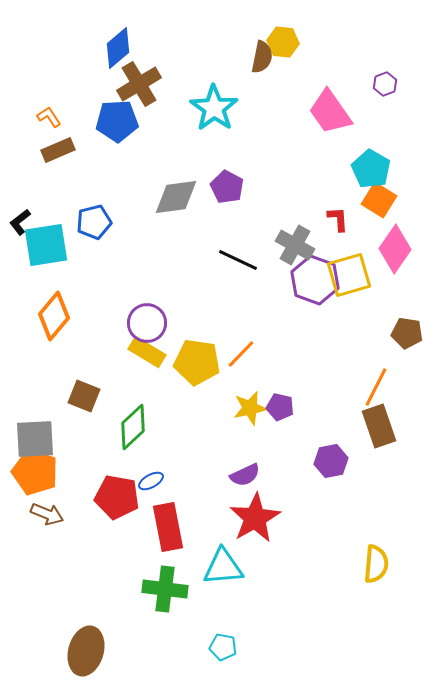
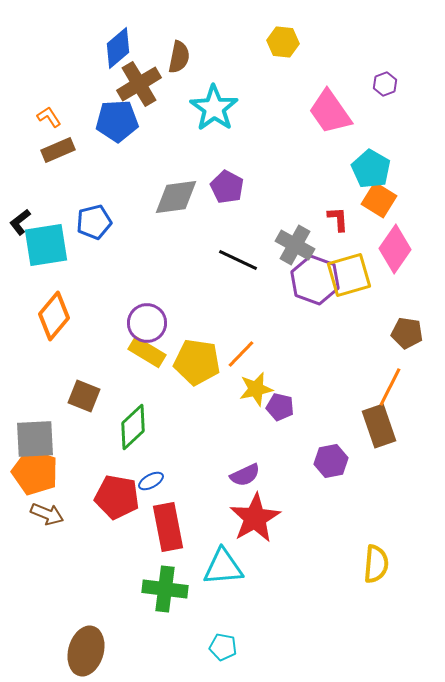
brown semicircle at (262, 57): moved 83 px left
orange line at (376, 387): moved 14 px right
yellow star at (250, 408): moved 6 px right, 19 px up
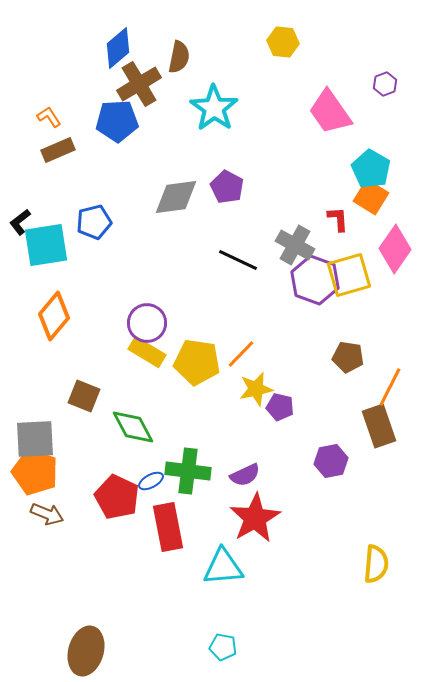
orange square at (379, 200): moved 8 px left, 3 px up
brown pentagon at (407, 333): moved 59 px left, 24 px down
green diamond at (133, 427): rotated 75 degrees counterclockwise
red pentagon at (117, 497): rotated 15 degrees clockwise
green cross at (165, 589): moved 23 px right, 118 px up
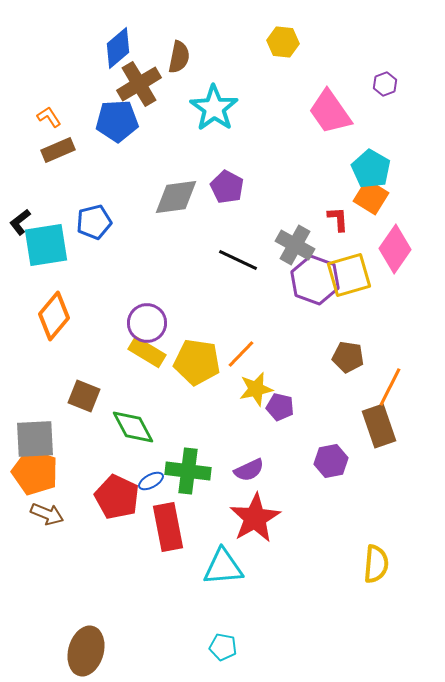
purple semicircle at (245, 475): moved 4 px right, 5 px up
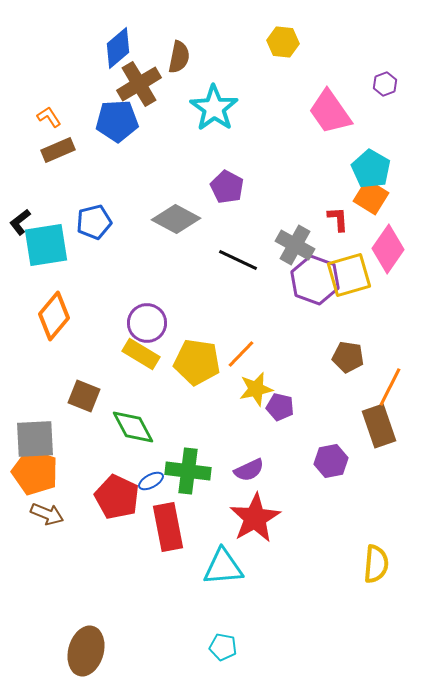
gray diamond at (176, 197): moved 22 px down; rotated 36 degrees clockwise
pink diamond at (395, 249): moved 7 px left
yellow rectangle at (147, 352): moved 6 px left, 2 px down
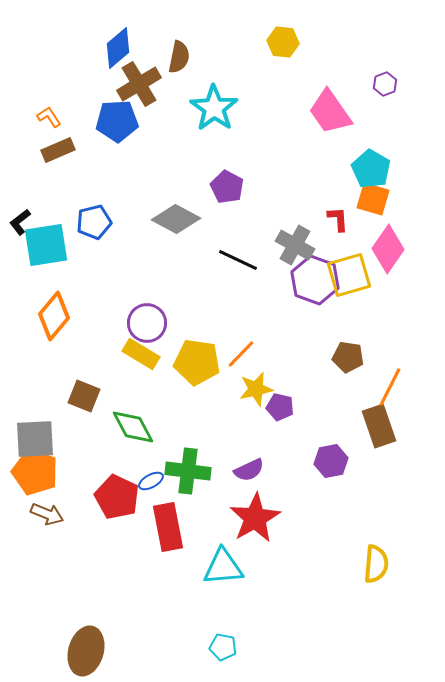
orange square at (371, 197): moved 2 px right, 2 px down; rotated 16 degrees counterclockwise
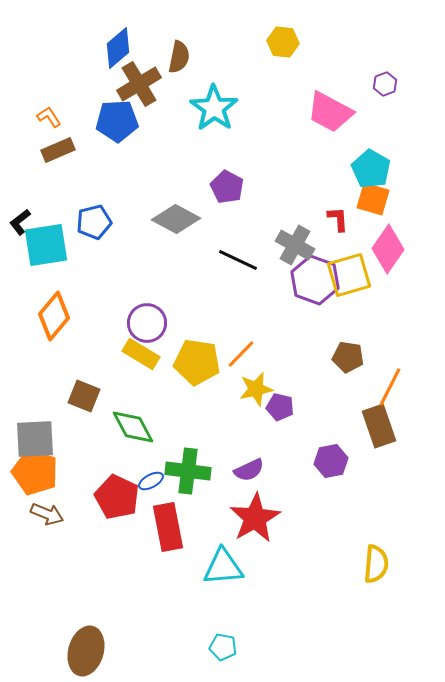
pink trapezoid at (330, 112): rotated 27 degrees counterclockwise
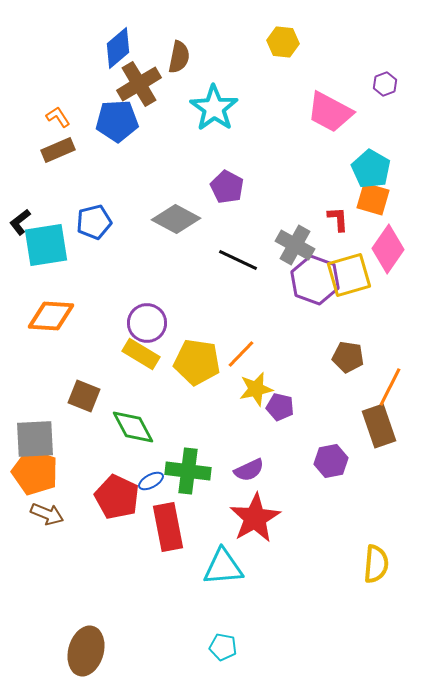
orange L-shape at (49, 117): moved 9 px right
orange diamond at (54, 316): moved 3 px left; rotated 54 degrees clockwise
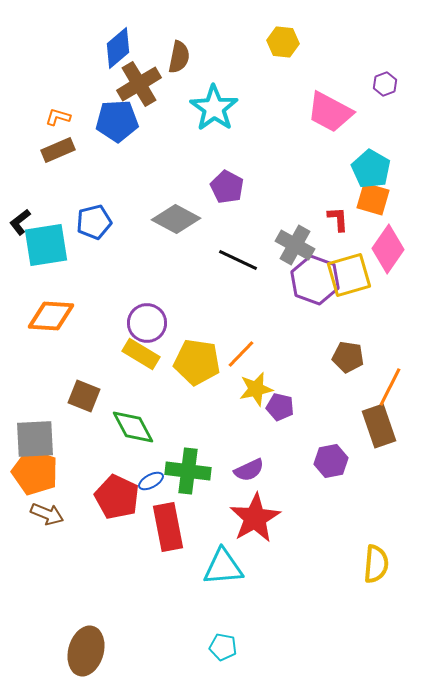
orange L-shape at (58, 117): rotated 40 degrees counterclockwise
